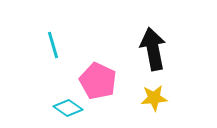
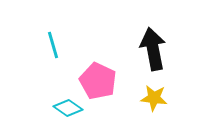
yellow star: rotated 12 degrees clockwise
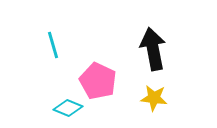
cyan diamond: rotated 12 degrees counterclockwise
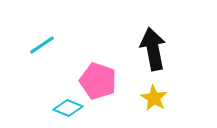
cyan line: moved 11 px left; rotated 72 degrees clockwise
pink pentagon: rotated 6 degrees counterclockwise
yellow star: rotated 24 degrees clockwise
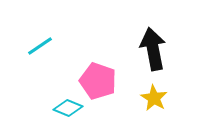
cyan line: moved 2 px left, 1 px down
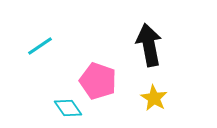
black arrow: moved 4 px left, 4 px up
cyan diamond: rotated 32 degrees clockwise
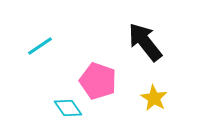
black arrow: moved 4 px left, 3 px up; rotated 27 degrees counterclockwise
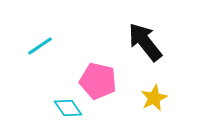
pink pentagon: rotated 6 degrees counterclockwise
yellow star: rotated 16 degrees clockwise
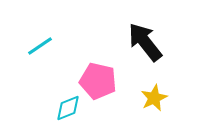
cyan diamond: rotated 76 degrees counterclockwise
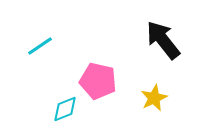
black arrow: moved 18 px right, 2 px up
cyan diamond: moved 3 px left, 1 px down
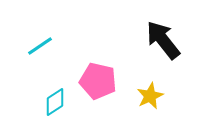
yellow star: moved 4 px left, 2 px up
cyan diamond: moved 10 px left, 7 px up; rotated 12 degrees counterclockwise
